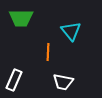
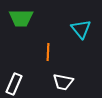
cyan triangle: moved 10 px right, 2 px up
white rectangle: moved 4 px down
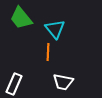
green trapezoid: rotated 50 degrees clockwise
cyan triangle: moved 26 px left
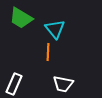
green trapezoid: rotated 20 degrees counterclockwise
white trapezoid: moved 2 px down
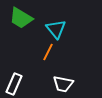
cyan triangle: moved 1 px right
orange line: rotated 24 degrees clockwise
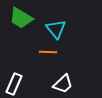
orange line: rotated 66 degrees clockwise
white trapezoid: rotated 55 degrees counterclockwise
